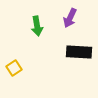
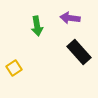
purple arrow: rotated 72 degrees clockwise
black rectangle: rotated 45 degrees clockwise
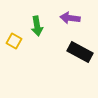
black rectangle: moved 1 px right; rotated 20 degrees counterclockwise
yellow square: moved 27 px up; rotated 28 degrees counterclockwise
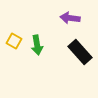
green arrow: moved 19 px down
black rectangle: rotated 20 degrees clockwise
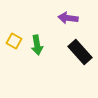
purple arrow: moved 2 px left
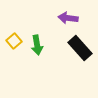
yellow square: rotated 21 degrees clockwise
black rectangle: moved 4 px up
